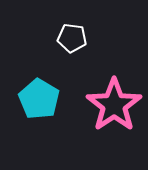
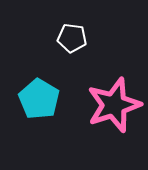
pink star: rotated 16 degrees clockwise
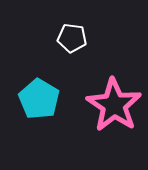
pink star: rotated 20 degrees counterclockwise
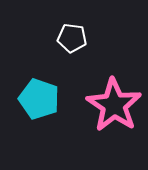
cyan pentagon: rotated 12 degrees counterclockwise
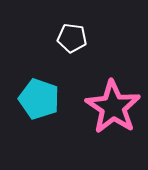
pink star: moved 1 px left, 2 px down
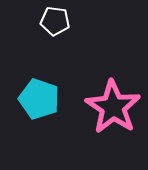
white pentagon: moved 17 px left, 17 px up
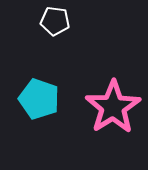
pink star: rotated 6 degrees clockwise
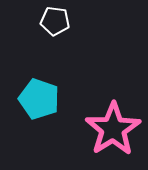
pink star: moved 22 px down
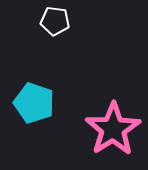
cyan pentagon: moved 5 px left, 4 px down
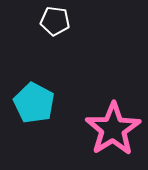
cyan pentagon: rotated 9 degrees clockwise
